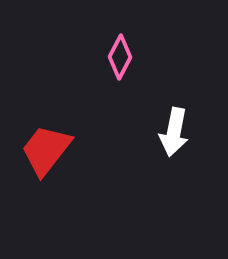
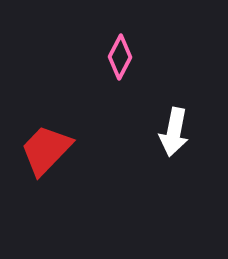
red trapezoid: rotated 6 degrees clockwise
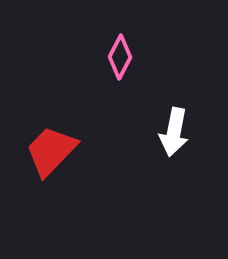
red trapezoid: moved 5 px right, 1 px down
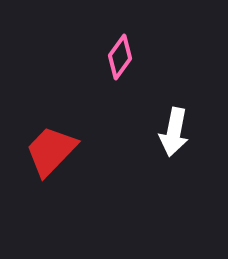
pink diamond: rotated 9 degrees clockwise
